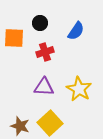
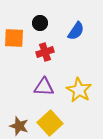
yellow star: moved 1 px down
brown star: moved 1 px left
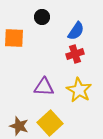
black circle: moved 2 px right, 6 px up
red cross: moved 30 px right, 2 px down
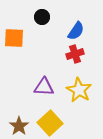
brown star: rotated 18 degrees clockwise
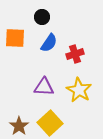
blue semicircle: moved 27 px left, 12 px down
orange square: moved 1 px right
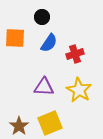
yellow square: rotated 20 degrees clockwise
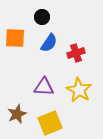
red cross: moved 1 px right, 1 px up
brown star: moved 2 px left, 12 px up; rotated 12 degrees clockwise
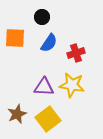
yellow star: moved 7 px left, 5 px up; rotated 20 degrees counterclockwise
yellow square: moved 2 px left, 4 px up; rotated 15 degrees counterclockwise
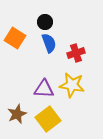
black circle: moved 3 px right, 5 px down
orange square: rotated 30 degrees clockwise
blue semicircle: rotated 54 degrees counterclockwise
purple triangle: moved 2 px down
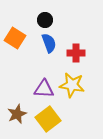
black circle: moved 2 px up
red cross: rotated 18 degrees clockwise
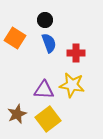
purple triangle: moved 1 px down
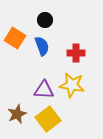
blue semicircle: moved 7 px left, 3 px down
